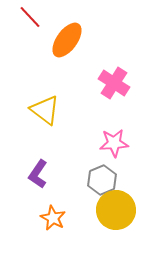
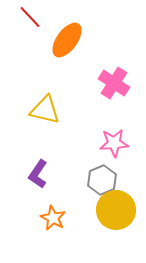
yellow triangle: rotated 24 degrees counterclockwise
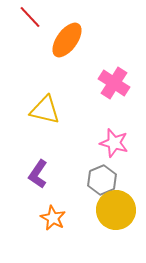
pink star: rotated 20 degrees clockwise
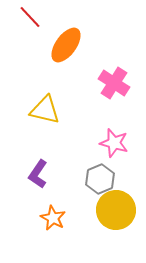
orange ellipse: moved 1 px left, 5 px down
gray hexagon: moved 2 px left, 1 px up
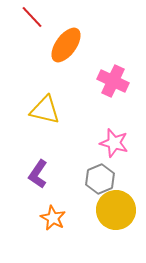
red line: moved 2 px right
pink cross: moved 1 px left, 2 px up; rotated 8 degrees counterclockwise
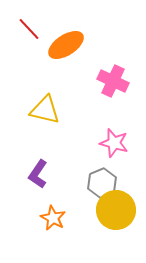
red line: moved 3 px left, 12 px down
orange ellipse: rotated 21 degrees clockwise
gray hexagon: moved 2 px right, 4 px down
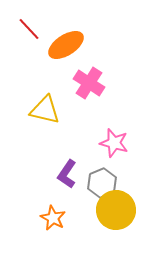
pink cross: moved 24 px left, 2 px down; rotated 8 degrees clockwise
purple L-shape: moved 29 px right
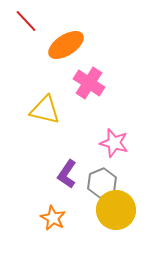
red line: moved 3 px left, 8 px up
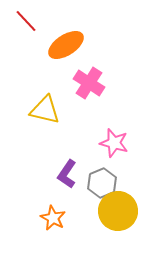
yellow circle: moved 2 px right, 1 px down
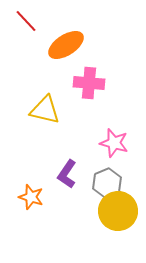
pink cross: rotated 28 degrees counterclockwise
gray hexagon: moved 5 px right
orange star: moved 22 px left, 21 px up; rotated 10 degrees counterclockwise
